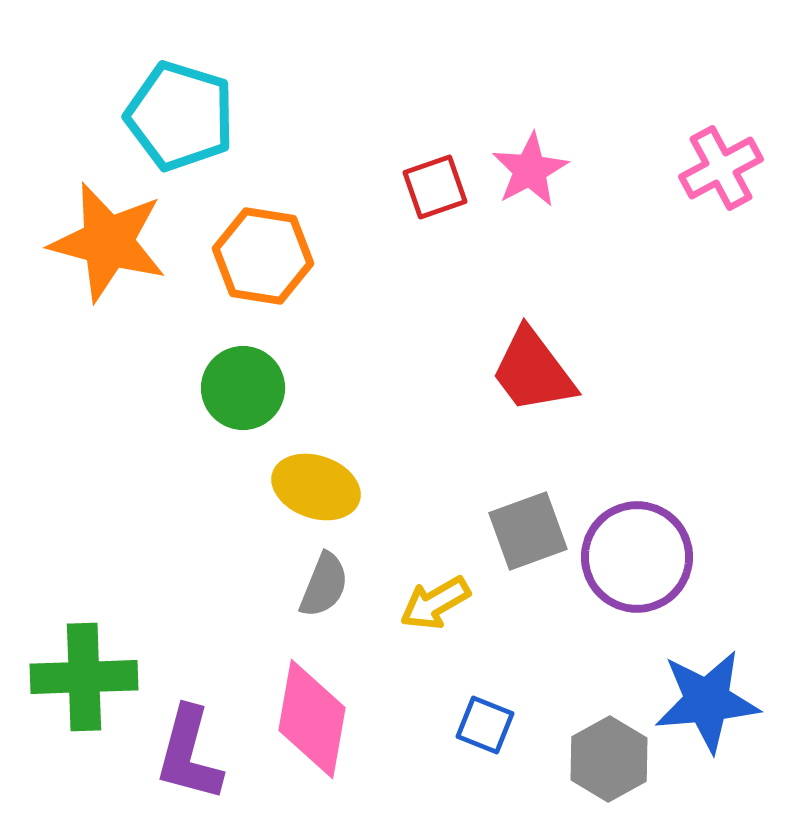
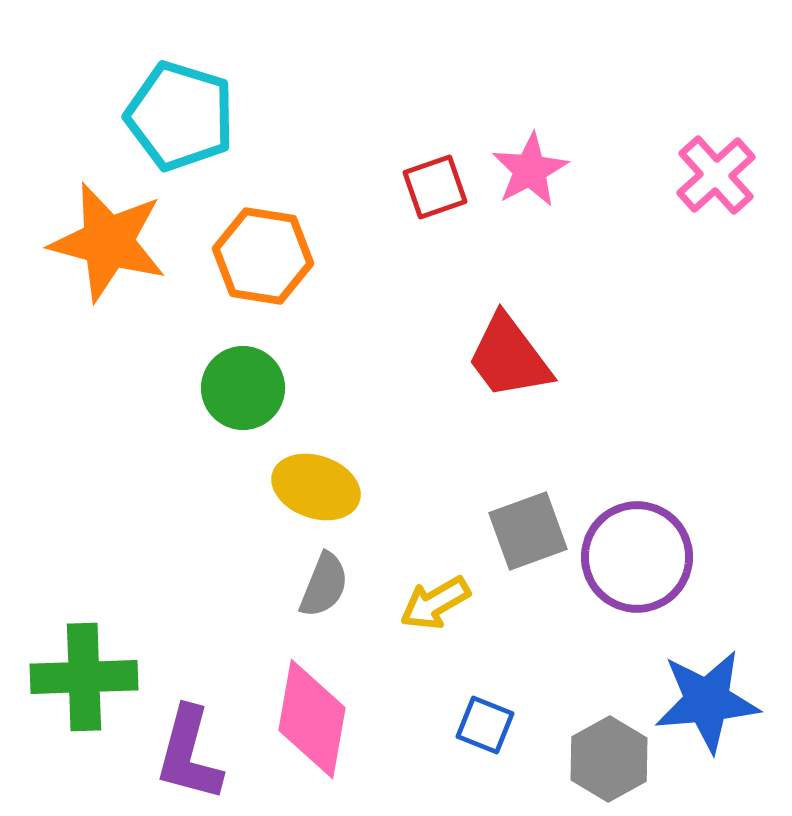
pink cross: moved 5 px left, 7 px down; rotated 14 degrees counterclockwise
red trapezoid: moved 24 px left, 14 px up
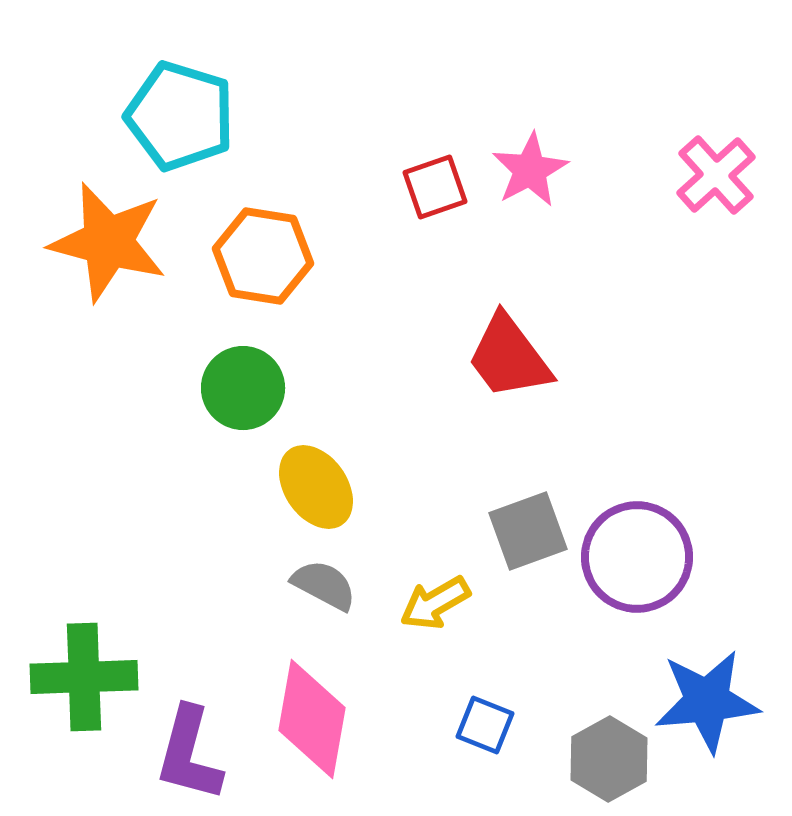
yellow ellipse: rotated 36 degrees clockwise
gray semicircle: rotated 84 degrees counterclockwise
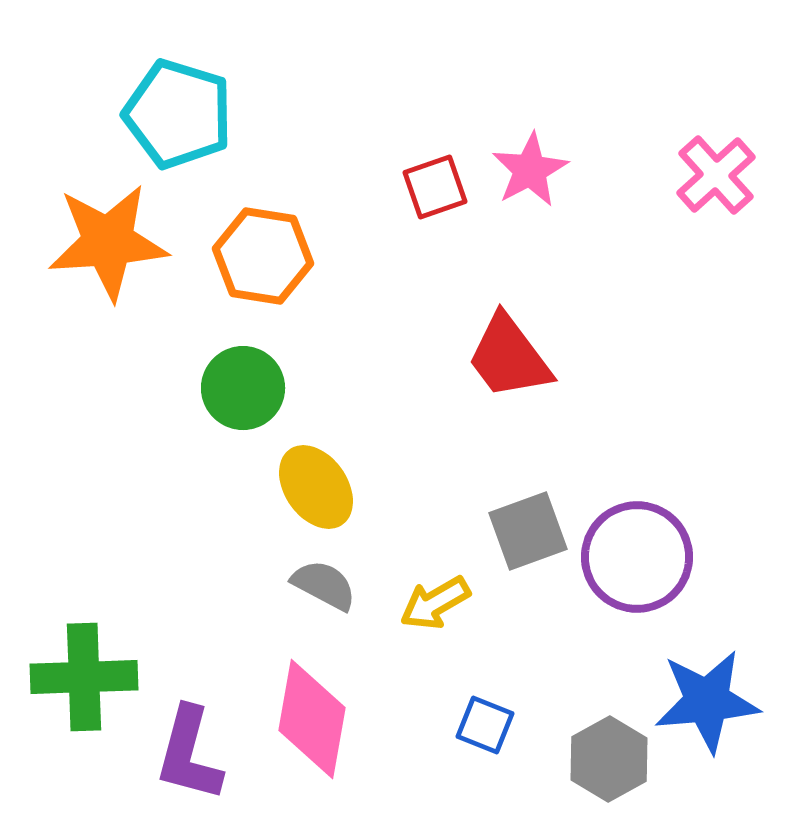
cyan pentagon: moved 2 px left, 2 px up
orange star: rotated 19 degrees counterclockwise
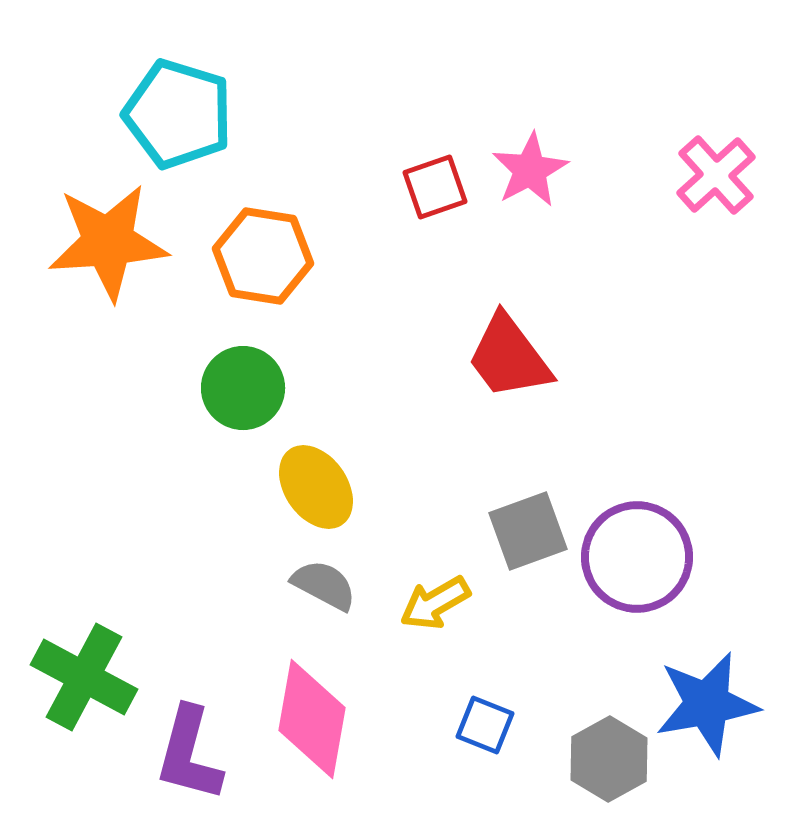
green cross: rotated 30 degrees clockwise
blue star: moved 3 px down; rotated 5 degrees counterclockwise
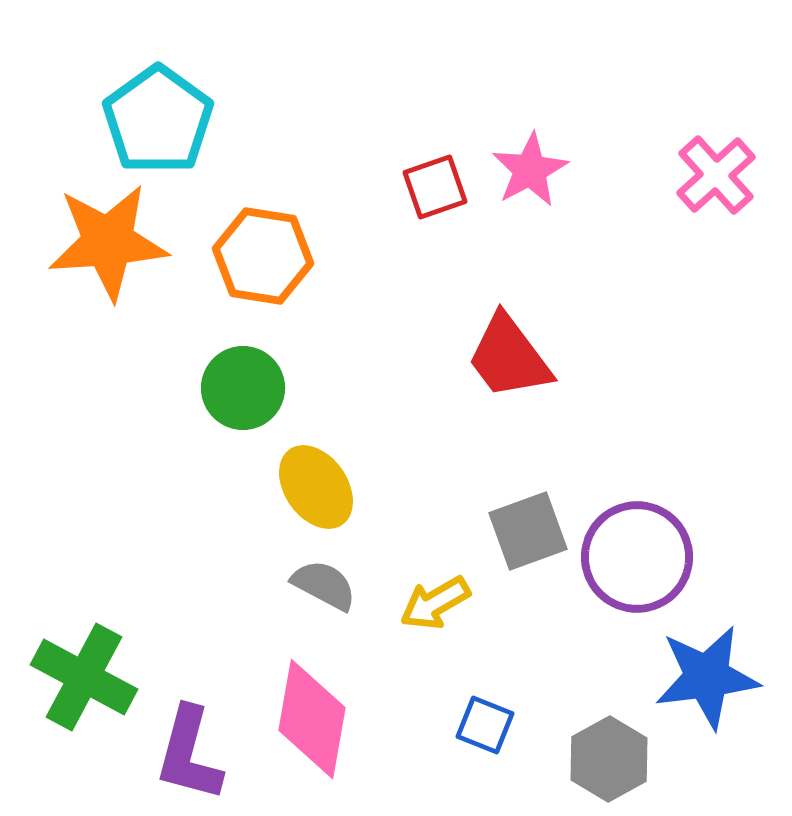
cyan pentagon: moved 20 px left, 6 px down; rotated 19 degrees clockwise
blue star: moved 27 px up; rotated 3 degrees clockwise
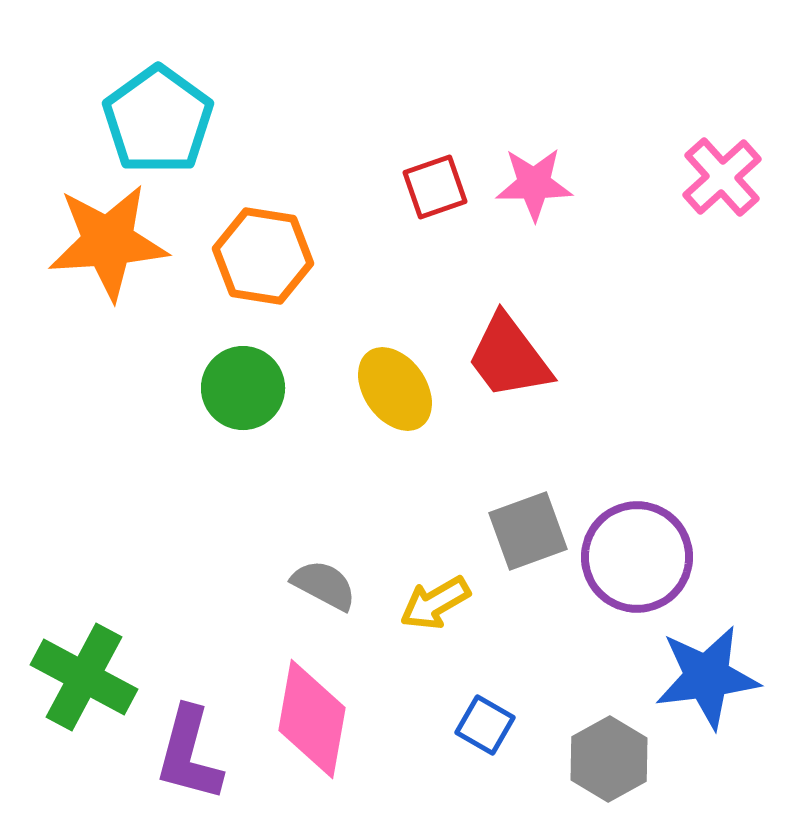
pink star: moved 4 px right, 14 px down; rotated 28 degrees clockwise
pink cross: moved 6 px right, 2 px down
yellow ellipse: moved 79 px right, 98 px up
blue square: rotated 8 degrees clockwise
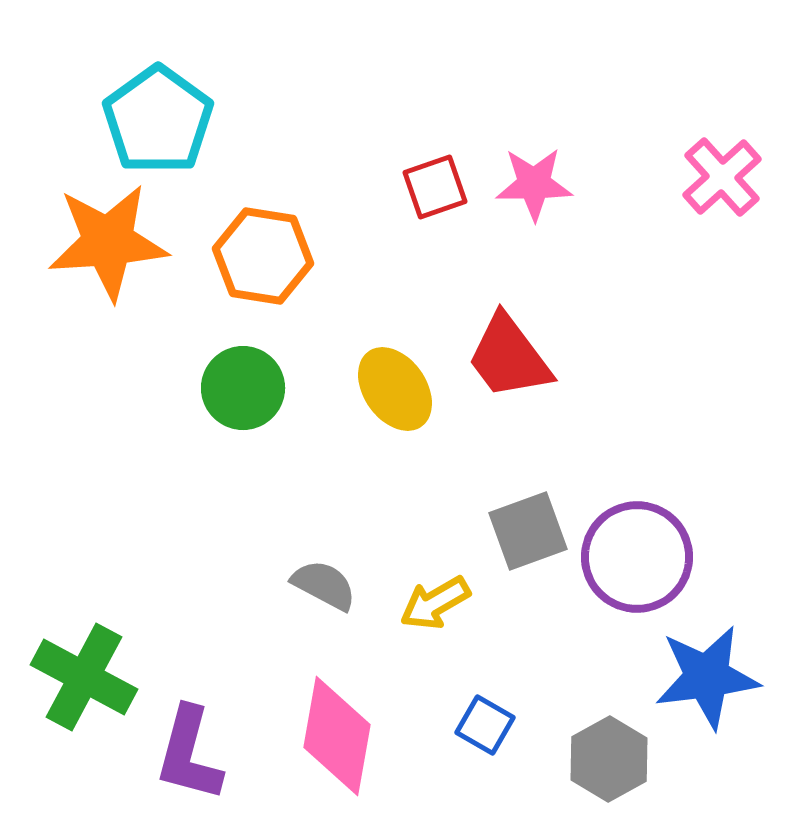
pink diamond: moved 25 px right, 17 px down
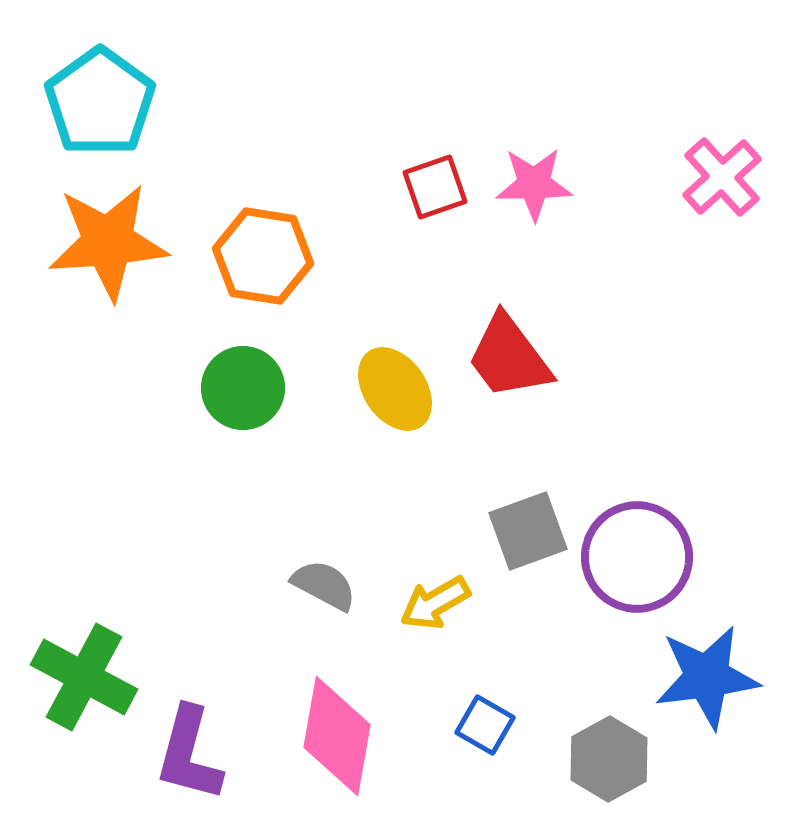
cyan pentagon: moved 58 px left, 18 px up
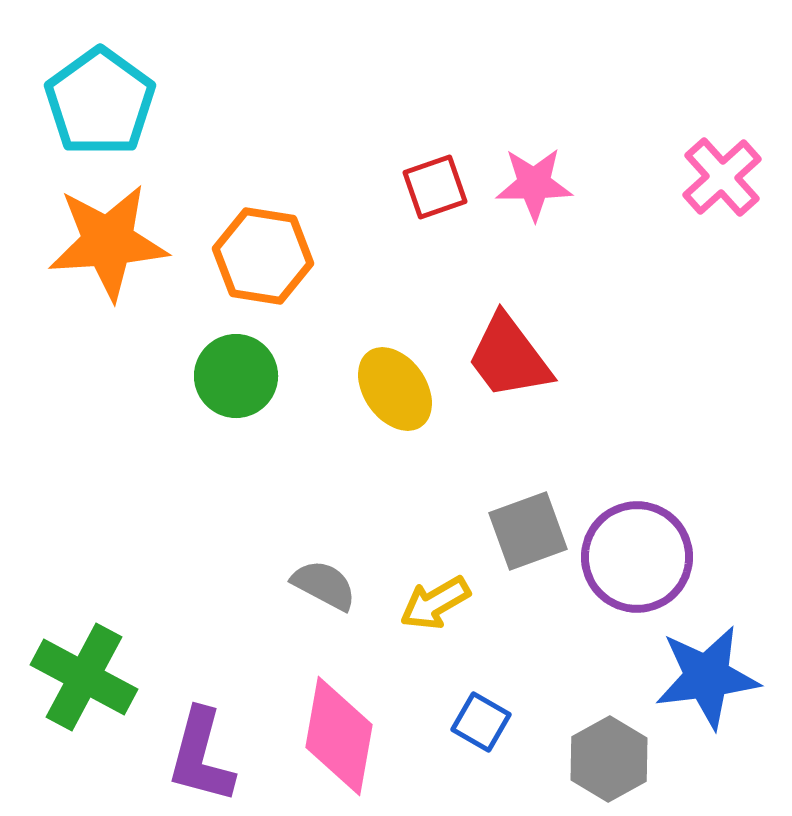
green circle: moved 7 px left, 12 px up
blue square: moved 4 px left, 3 px up
pink diamond: moved 2 px right
purple L-shape: moved 12 px right, 2 px down
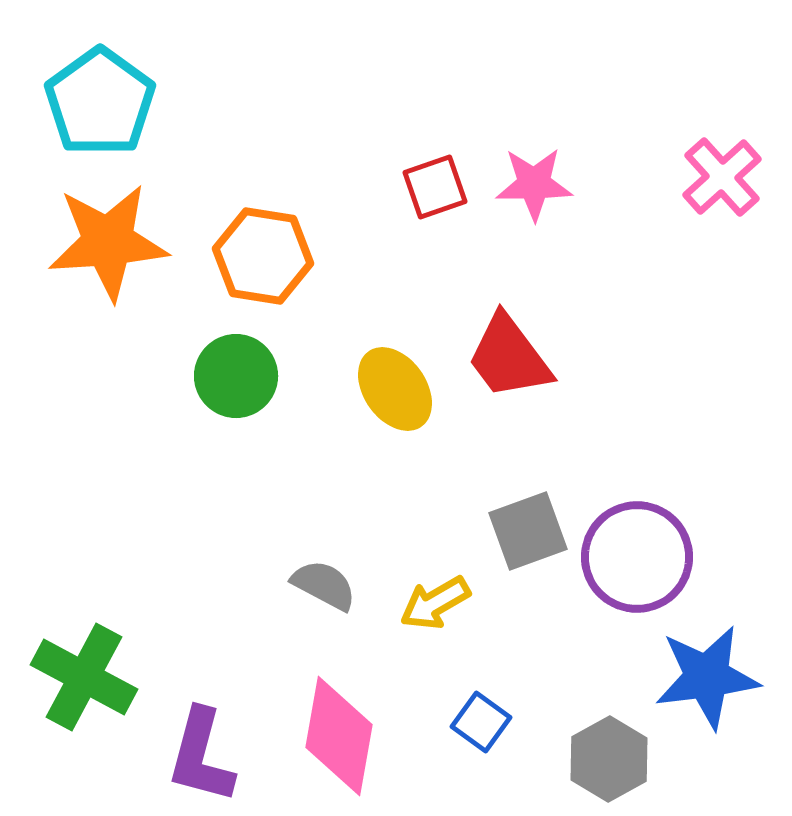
blue square: rotated 6 degrees clockwise
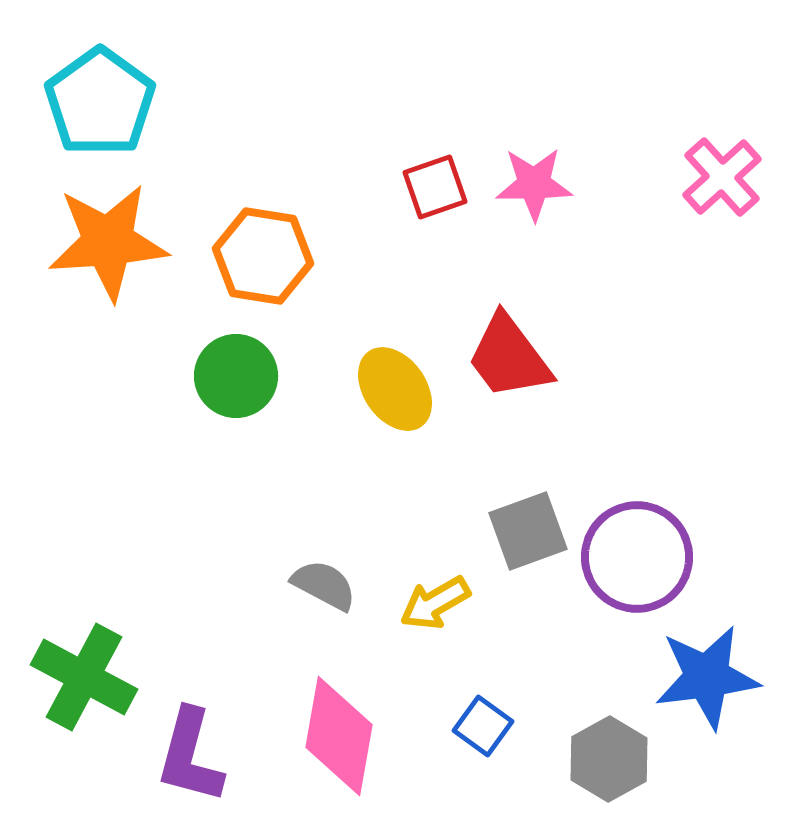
blue square: moved 2 px right, 4 px down
purple L-shape: moved 11 px left
